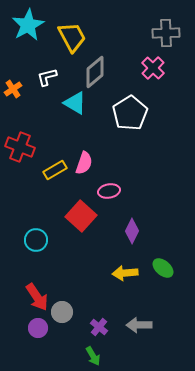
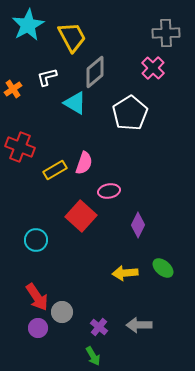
purple diamond: moved 6 px right, 6 px up
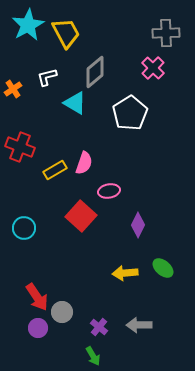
yellow trapezoid: moved 6 px left, 4 px up
cyan circle: moved 12 px left, 12 px up
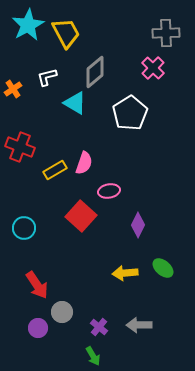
red arrow: moved 12 px up
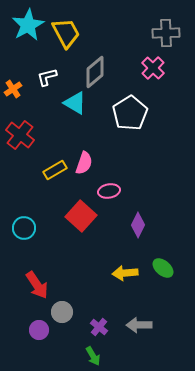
red cross: moved 12 px up; rotated 16 degrees clockwise
purple circle: moved 1 px right, 2 px down
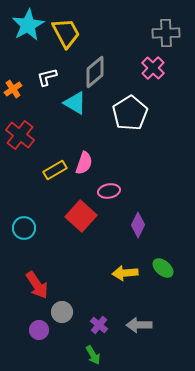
purple cross: moved 2 px up
green arrow: moved 1 px up
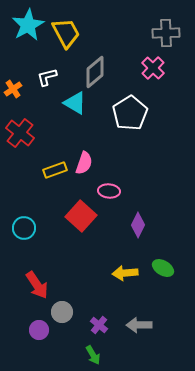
red cross: moved 2 px up
yellow rectangle: rotated 10 degrees clockwise
pink ellipse: rotated 15 degrees clockwise
green ellipse: rotated 10 degrees counterclockwise
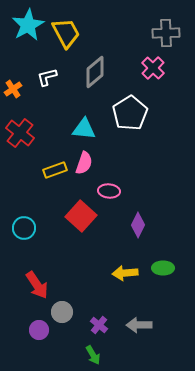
cyan triangle: moved 9 px right, 26 px down; rotated 25 degrees counterclockwise
green ellipse: rotated 30 degrees counterclockwise
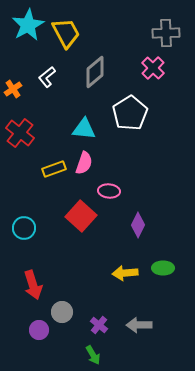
white L-shape: rotated 25 degrees counterclockwise
yellow rectangle: moved 1 px left, 1 px up
red arrow: moved 4 px left; rotated 16 degrees clockwise
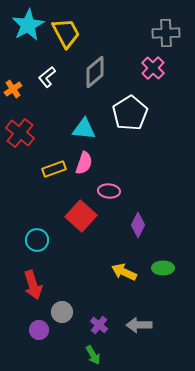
cyan circle: moved 13 px right, 12 px down
yellow arrow: moved 1 px left, 1 px up; rotated 30 degrees clockwise
